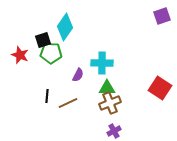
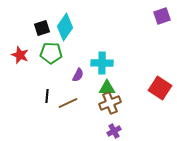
black square: moved 1 px left, 12 px up
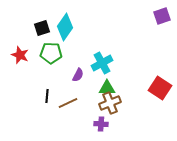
cyan cross: rotated 30 degrees counterclockwise
purple cross: moved 13 px left, 7 px up; rotated 32 degrees clockwise
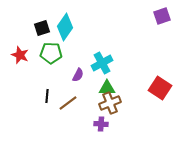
brown line: rotated 12 degrees counterclockwise
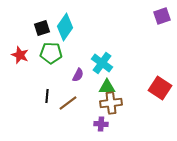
cyan cross: rotated 25 degrees counterclockwise
green triangle: moved 1 px up
brown cross: moved 1 px right; rotated 15 degrees clockwise
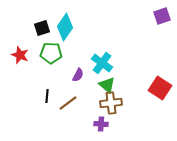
green triangle: moved 2 px up; rotated 42 degrees clockwise
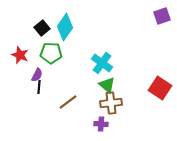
black square: rotated 21 degrees counterclockwise
purple semicircle: moved 41 px left
black line: moved 8 px left, 9 px up
brown line: moved 1 px up
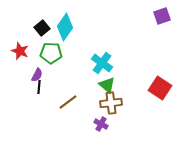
red star: moved 4 px up
purple cross: rotated 24 degrees clockwise
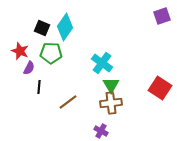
black square: rotated 28 degrees counterclockwise
purple semicircle: moved 8 px left, 7 px up
green triangle: moved 4 px right; rotated 18 degrees clockwise
purple cross: moved 7 px down
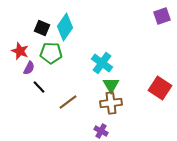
black line: rotated 48 degrees counterclockwise
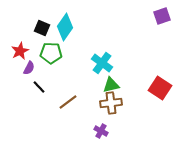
red star: rotated 24 degrees clockwise
green triangle: rotated 48 degrees clockwise
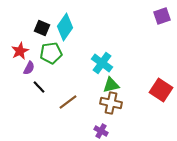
green pentagon: rotated 10 degrees counterclockwise
red square: moved 1 px right, 2 px down
brown cross: rotated 20 degrees clockwise
